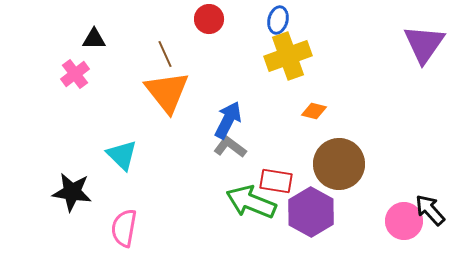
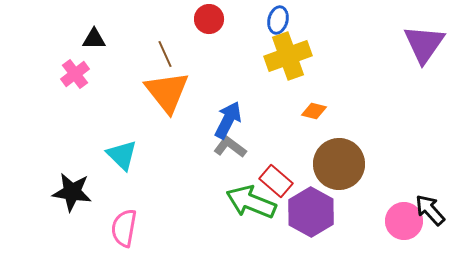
red rectangle: rotated 32 degrees clockwise
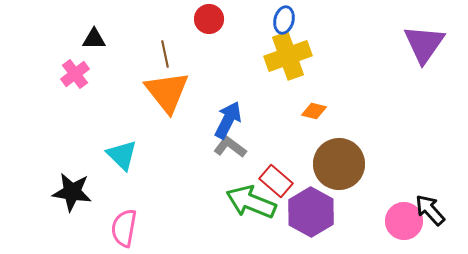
blue ellipse: moved 6 px right
brown line: rotated 12 degrees clockwise
